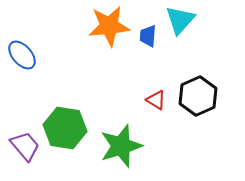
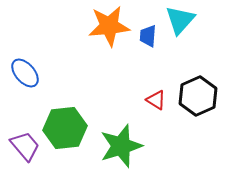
blue ellipse: moved 3 px right, 18 px down
green hexagon: rotated 15 degrees counterclockwise
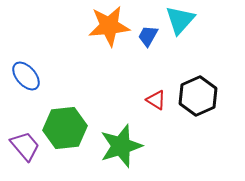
blue trapezoid: rotated 25 degrees clockwise
blue ellipse: moved 1 px right, 3 px down
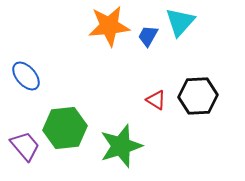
cyan triangle: moved 2 px down
black hexagon: rotated 21 degrees clockwise
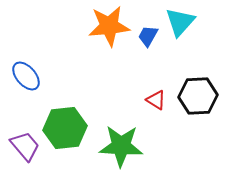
green star: rotated 21 degrees clockwise
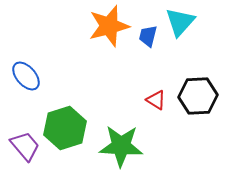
orange star: rotated 9 degrees counterclockwise
blue trapezoid: rotated 15 degrees counterclockwise
green hexagon: rotated 12 degrees counterclockwise
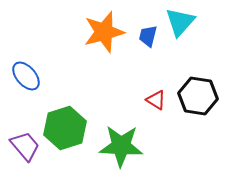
orange star: moved 5 px left, 6 px down
black hexagon: rotated 12 degrees clockwise
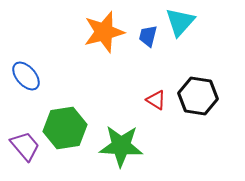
green hexagon: rotated 9 degrees clockwise
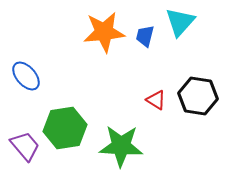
orange star: rotated 9 degrees clockwise
blue trapezoid: moved 3 px left
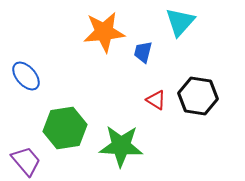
blue trapezoid: moved 2 px left, 16 px down
purple trapezoid: moved 1 px right, 15 px down
